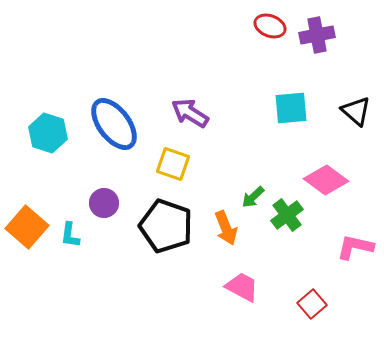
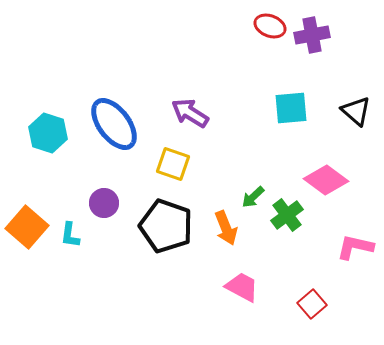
purple cross: moved 5 px left
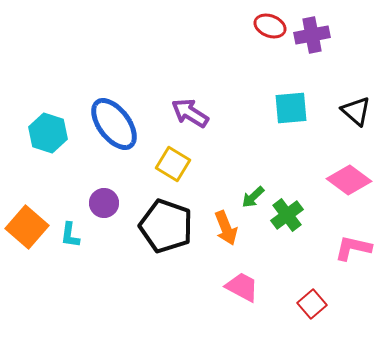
yellow square: rotated 12 degrees clockwise
pink diamond: moved 23 px right
pink L-shape: moved 2 px left, 1 px down
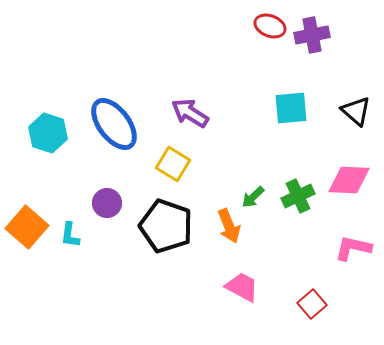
pink diamond: rotated 33 degrees counterclockwise
purple circle: moved 3 px right
green cross: moved 11 px right, 19 px up; rotated 12 degrees clockwise
orange arrow: moved 3 px right, 2 px up
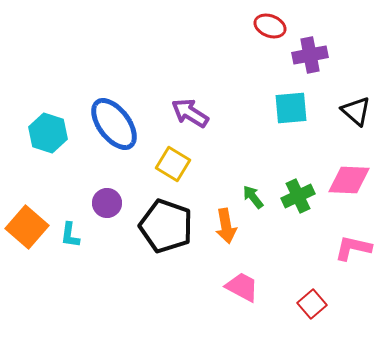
purple cross: moved 2 px left, 20 px down
green arrow: rotated 95 degrees clockwise
orange arrow: moved 3 px left; rotated 12 degrees clockwise
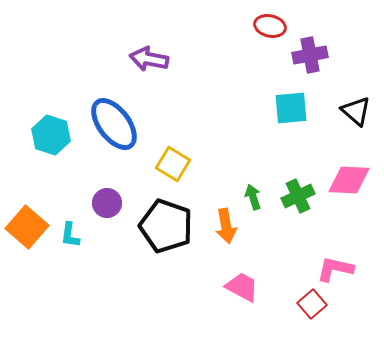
red ellipse: rotated 8 degrees counterclockwise
purple arrow: moved 41 px left, 54 px up; rotated 21 degrees counterclockwise
cyan hexagon: moved 3 px right, 2 px down
green arrow: rotated 20 degrees clockwise
pink L-shape: moved 18 px left, 21 px down
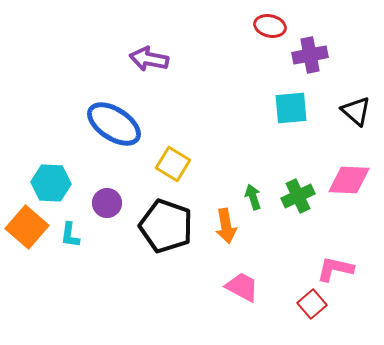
blue ellipse: rotated 20 degrees counterclockwise
cyan hexagon: moved 48 px down; rotated 15 degrees counterclockwise
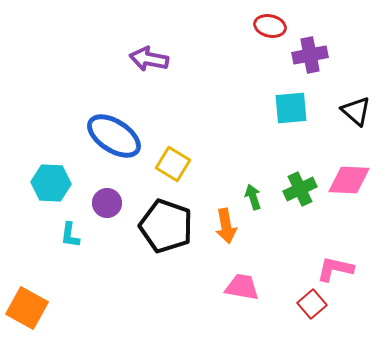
blue ellipse: moved 12 px down
green cross: moved 2 px right, 7 px up
orange square: moved 81 px down; rotated 12 degrees counterclockwise
pink trapezoid: rotated 18 degrees counterclockwise
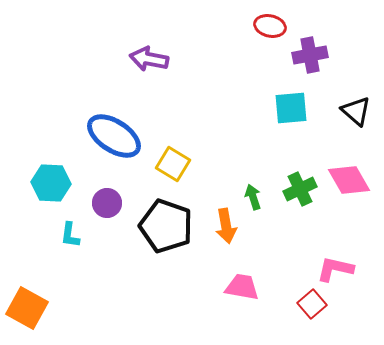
pink diamond: rotated 57 degrees clockwise
